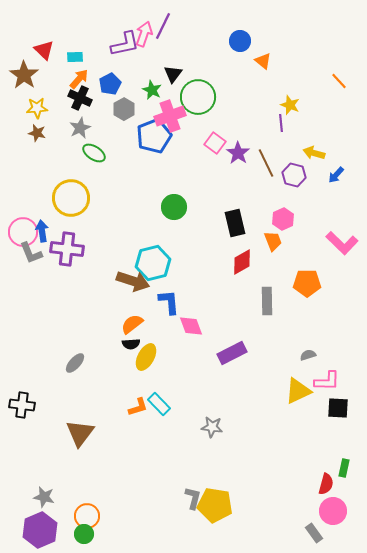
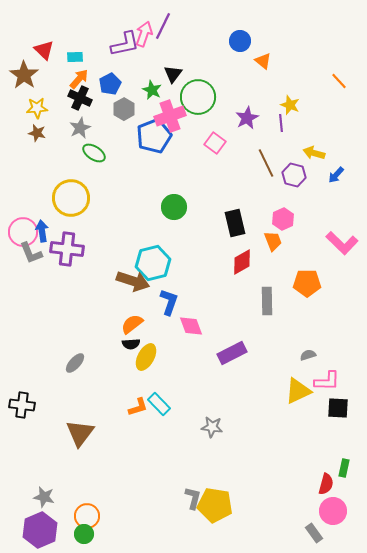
purple star at (238, 153): moved 9 px right, 35 px up; rotated 10 degrees clockwise
blue L-shape at (169, 302): rotated 24 degrees clockwise
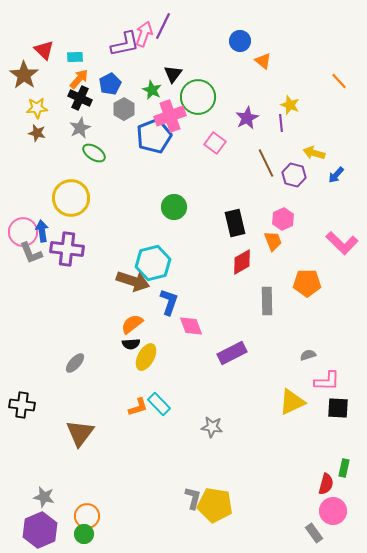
yellow triangle at (298, 391): moved 6 px left, 11 px down
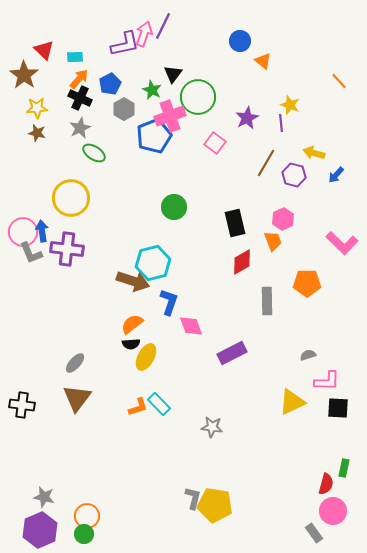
brown line at (266, 163): rotated 56 degrees clockwise
brown triangle at (80, 433): moved 3 px left, 35 px up
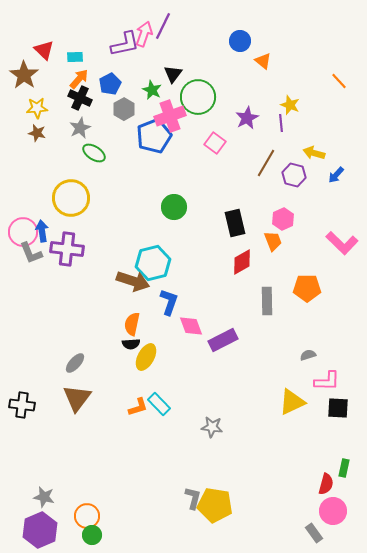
orange pentagon at (307, 283): moved 5 px down
orange semicircle at (132, 324): rotated 40 degrees counterclockwise
purple rectangle at (232, 353): moved 9 px left, 13 px up
green circle at (84, 534): moved 8 px right, 1 px down
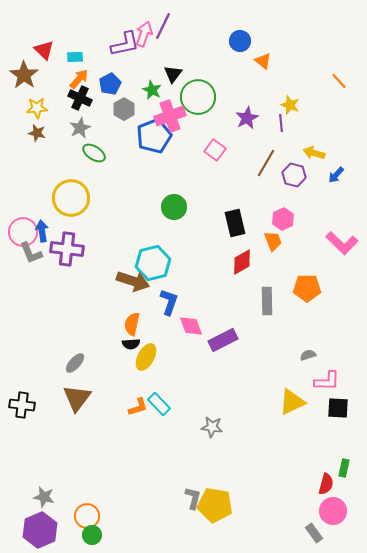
pink square at (215, 143): moved 7 px down
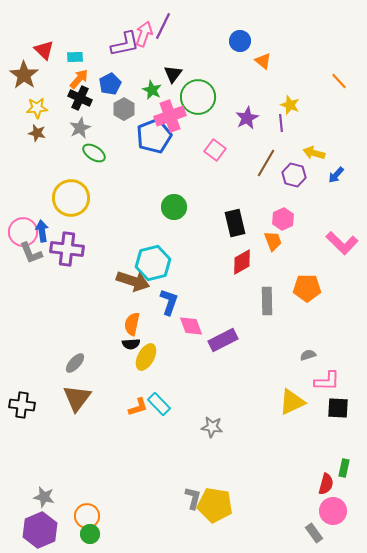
green circle at (92, 535): moved 2 px left, 1 px up
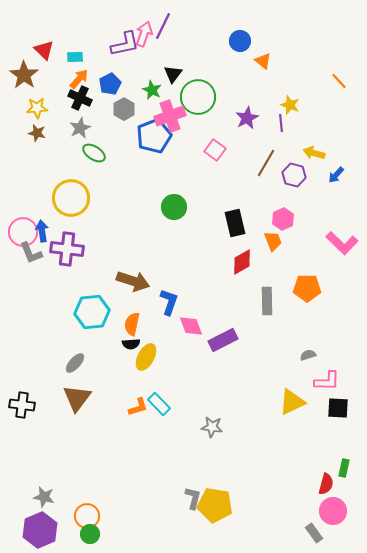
cyan hexagon at (153, 263): moved 61 px left, 49 px down; rotated 8 degrees clockwise
